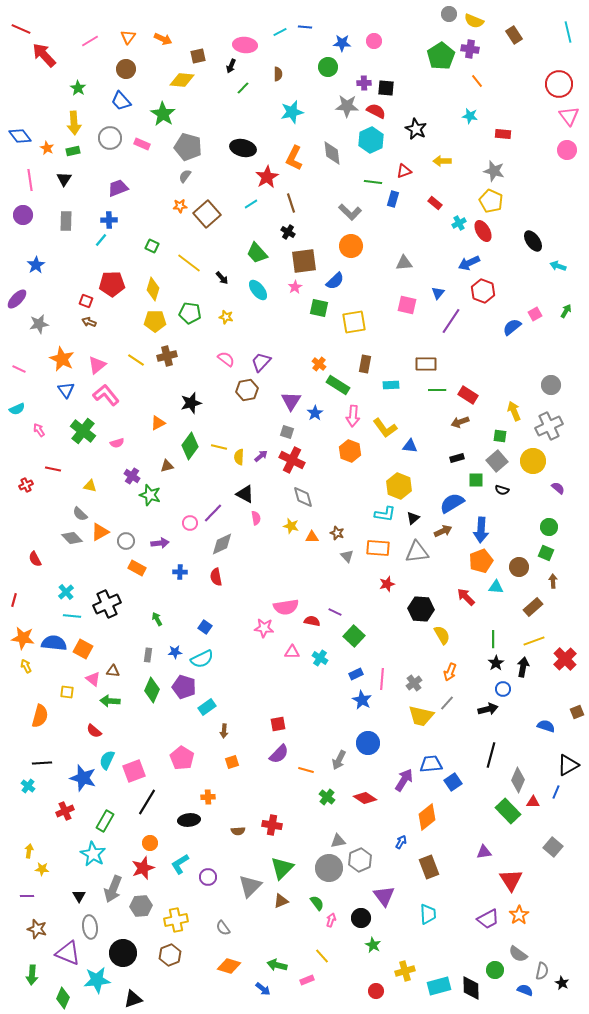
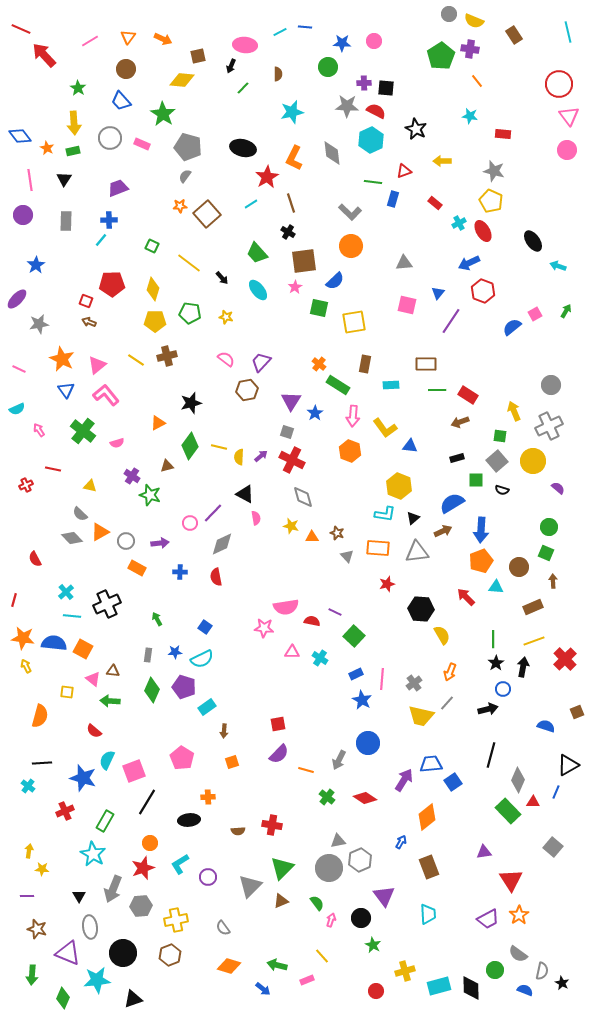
brown rectangle at (533, 607): rotated 18 degrees clockwise
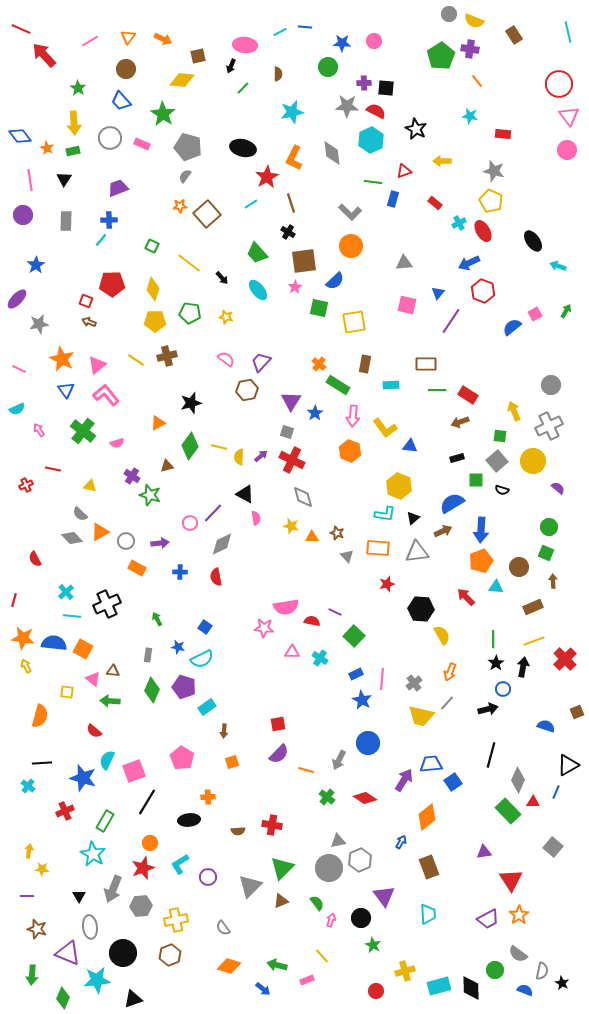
blue star at (175, 652): moved 3 px right, 5 px up; rotated 16 degrees clockwise
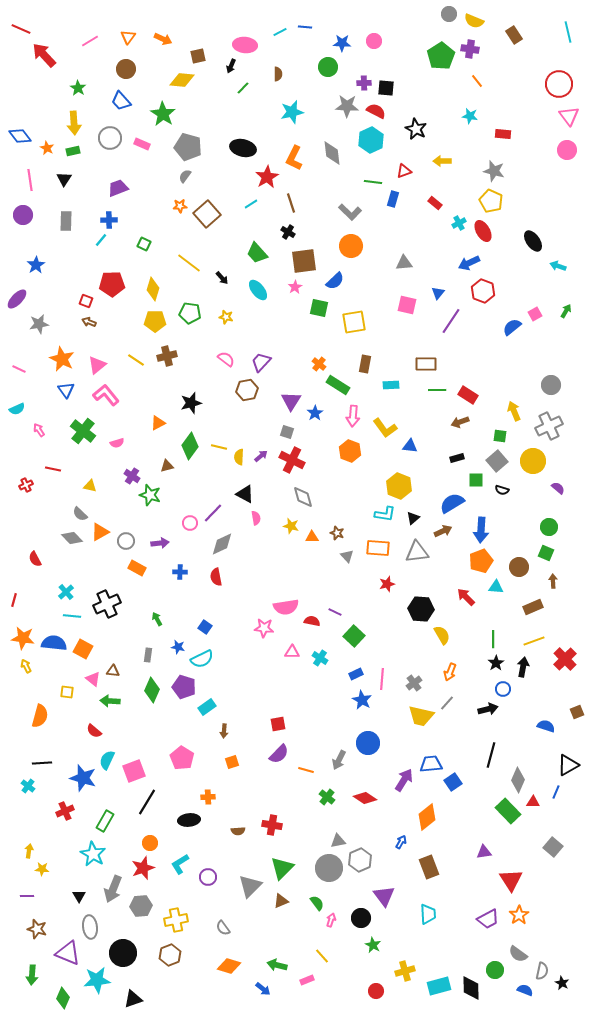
green square at (152, 246): moved 8 px left, 2 px up
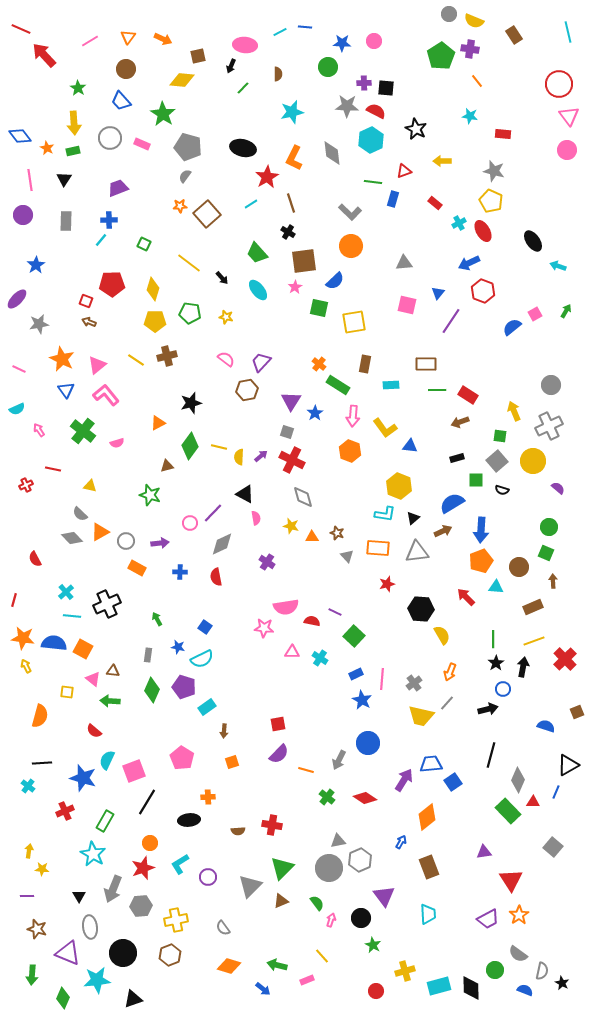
purple cross at (132, 476): moved 135 px right, 86 px down
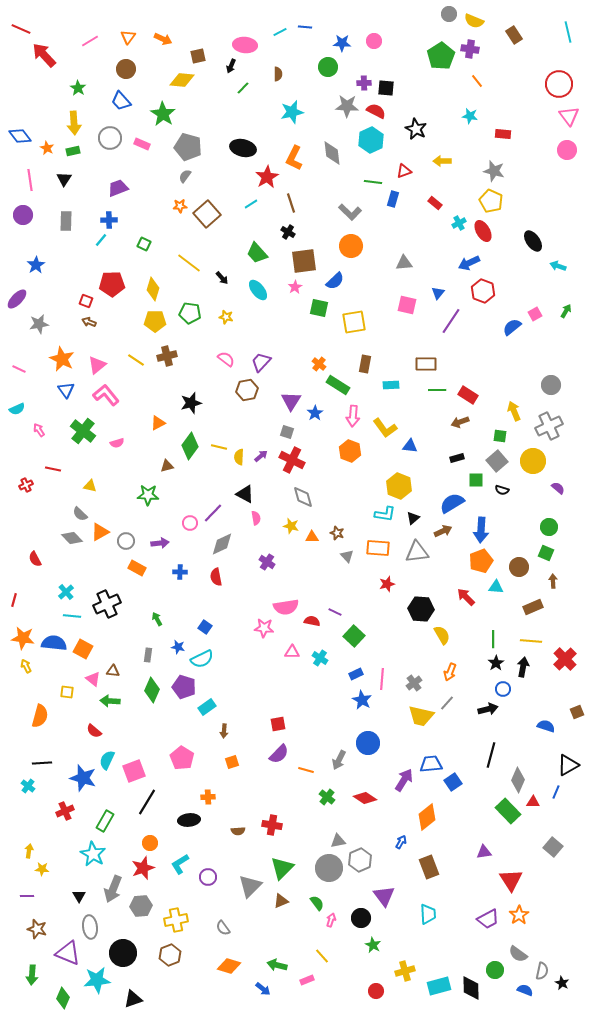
green star at (150, 495): moved 2 px left; rotated 15 degrees counterclockwise
yellow line at (534, 641): moved 3 px left; rotated 25 degrees clockwise
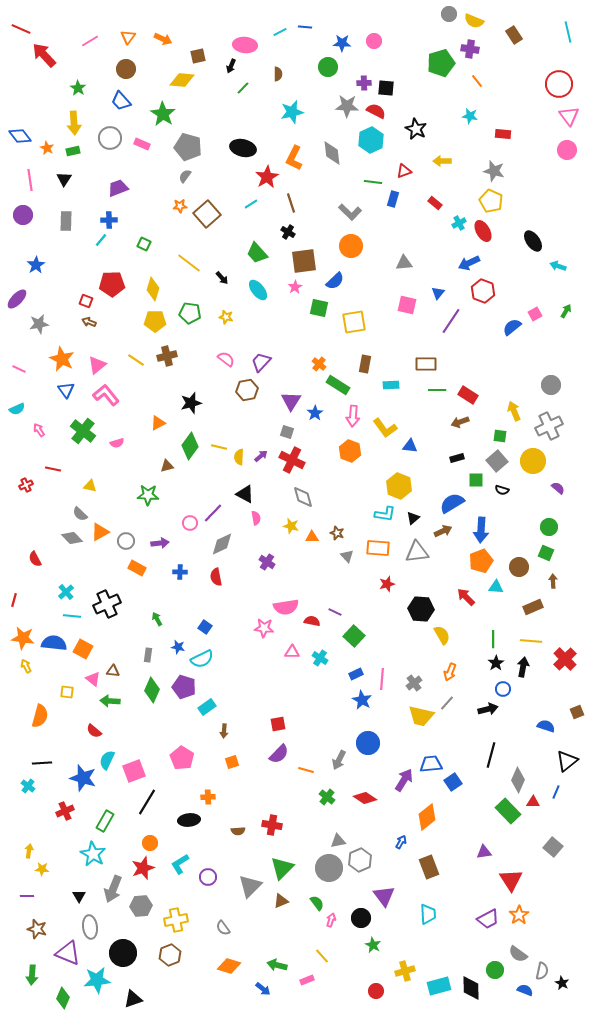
green pentagon at (441, 56): moved 7 px down; rotated 16 degrees clockwise
black triangle at (568, 765): moved 1 px left, 4 px up; rotated 10 degrees counterclockwise
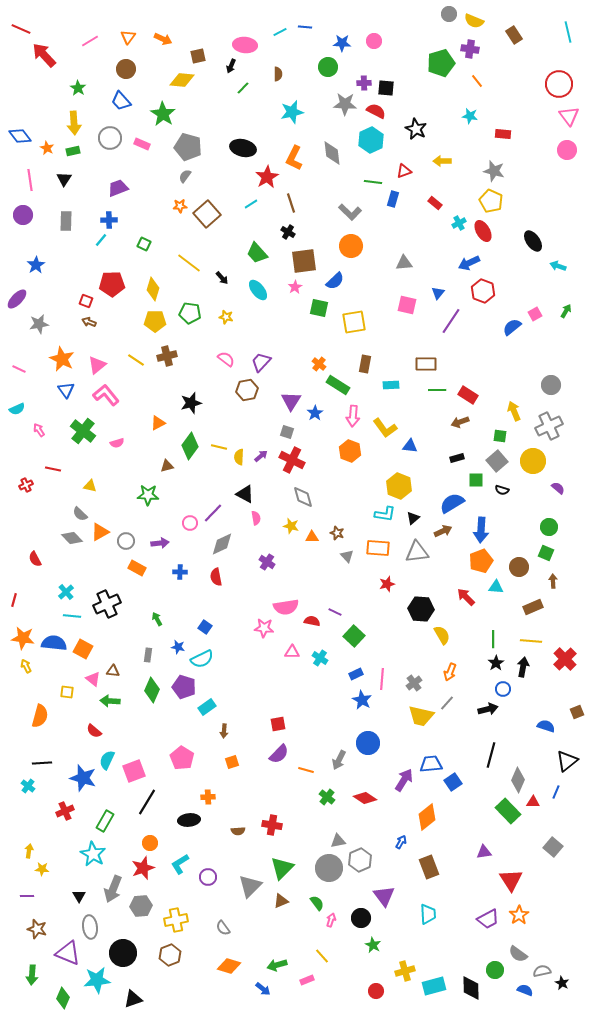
gray star at (347, 106): moved 2 px left, 2 px up
green arrow at (277, 965): rotated 30 degrees counterclockwise
gray semicircle at (542, 971): rotated 114 degrees counterclockwise
cyan rectangle at (439, 986): moved 5 px left
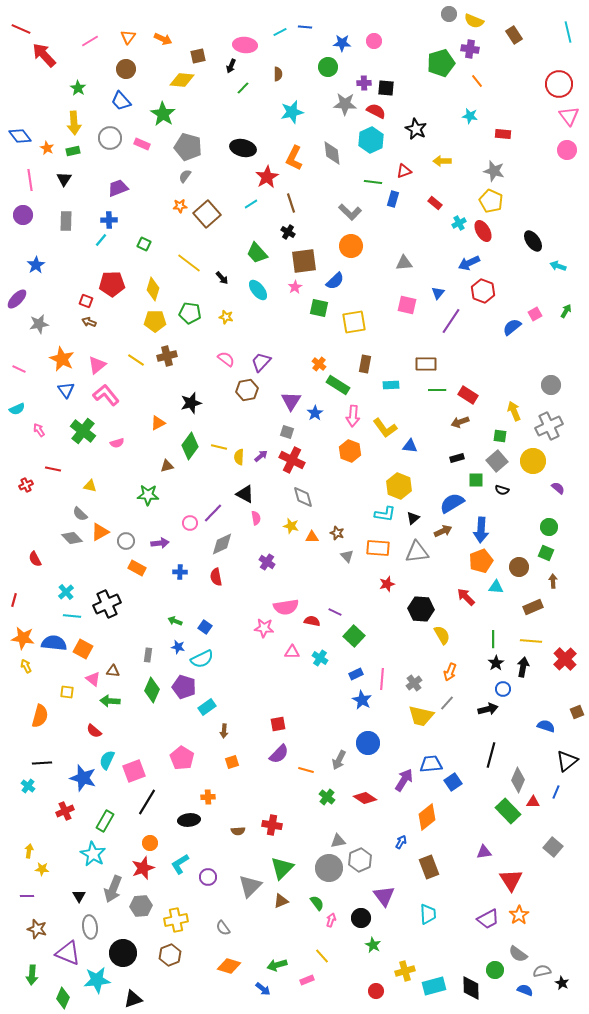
green arrow at (157, 619): moved 18 px right, 2 px down; rotated 40 degrees counterclockwise
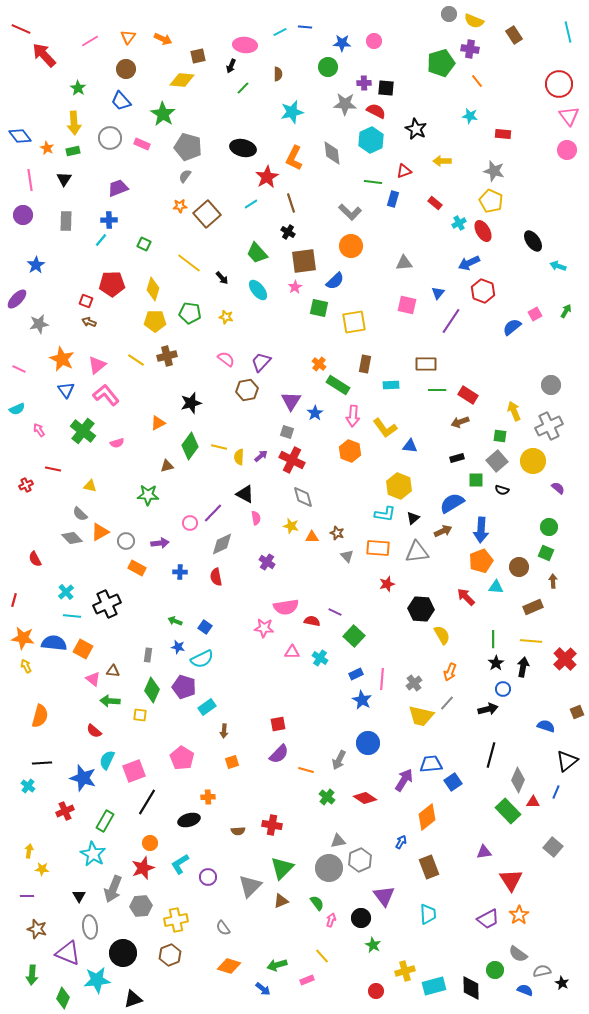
yellow square at (67, 692): moved 73 px right, 23 px down
black ellipse at (189, 820): rotated 10 degrees counterclockwise
